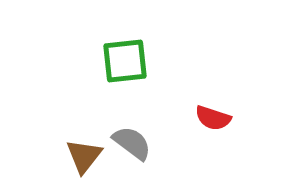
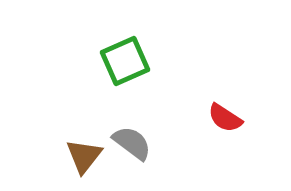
green square: rotated 18 degrees counterclockwise
red semicircle: moved 12 px right; rotated 15 degrees clockwise
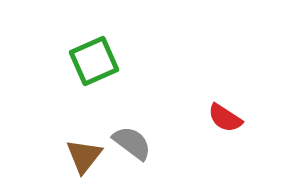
green square: moved 31 px left
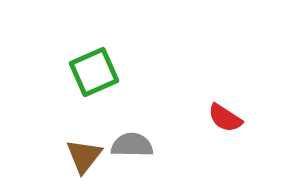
green square: moved 11 px down
gray semicircle: moved 2 px down; rotated 36 degrees counterclockwise
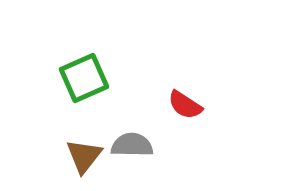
green square: moved 10 px left, 6 px down
red semicircle: moved 40 px left, 13 px up
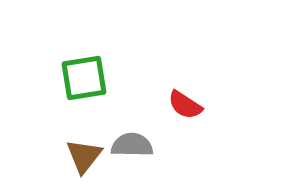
green square: rotated 15 degrees clockwise
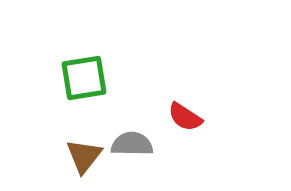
red semicircle: moved 12 px down
gray semicircle: moved 1 px up
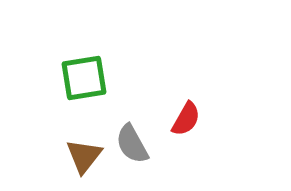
red semicircle: moved 1 px right, 2 px down; rotated 93 degrees counterclockwise
gray semicircle: rotated 120 degrees counterclockwise
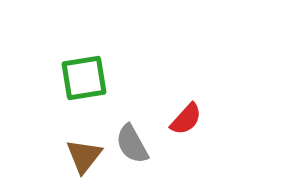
red semicircle: rotated 12 degrees clockwise
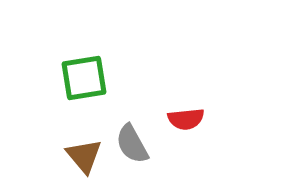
red semicircle: rotated 42 degrees clockwise
brown triangle: rotated 18 degrees counterclockwise
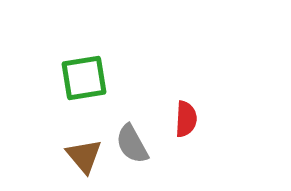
red semicircle: rotated 81 degrees counterclockwise
